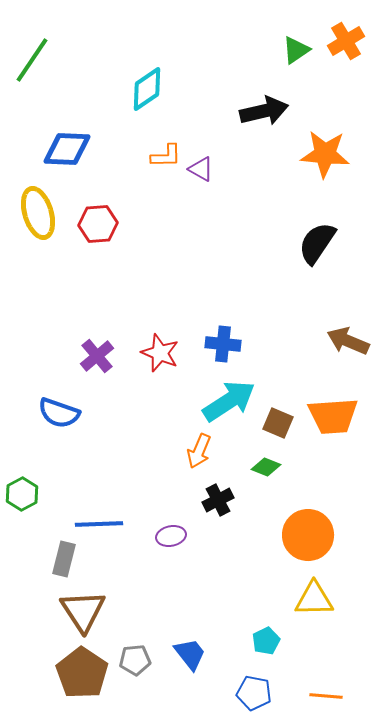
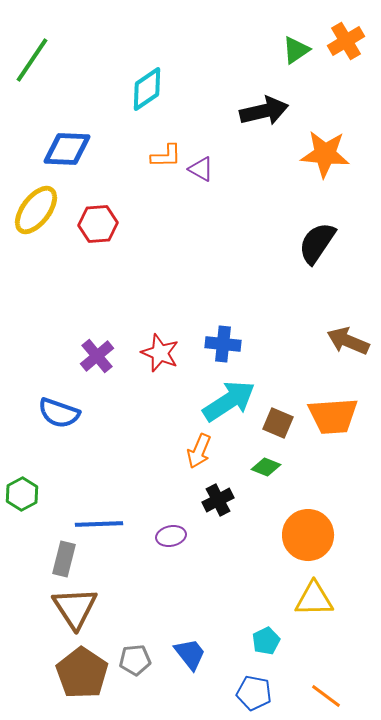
yellow ellipse: moved 2 px left, 3 px up; rotated 54 degrees clockwise
brown triangle: moved 8 px left, 3 px up
orange line: rotated 32 degrees clockwise
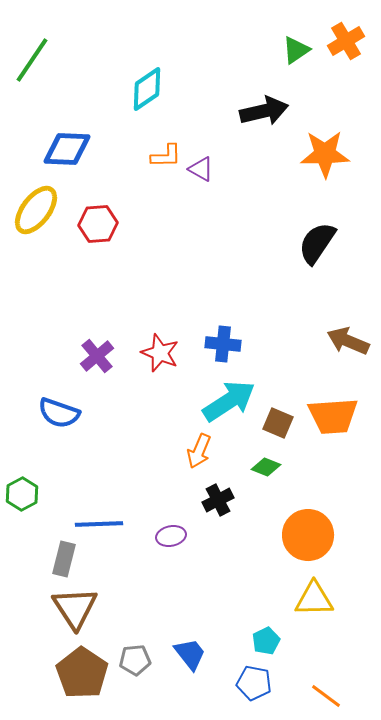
orange star: rotated 6 degrees counterclockwise
blue pentagon: moved 10 px up
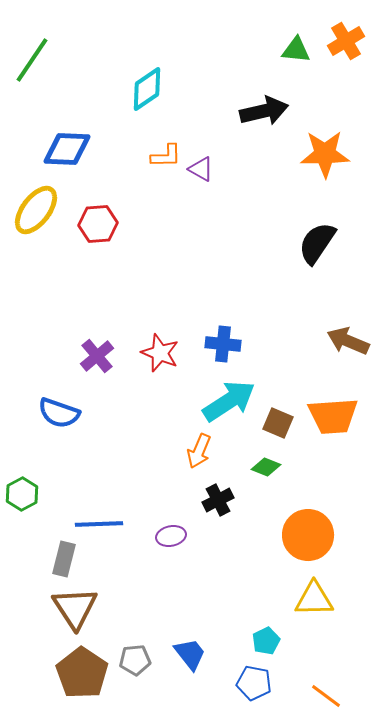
green triangle: rotated 40 degrees clockwise
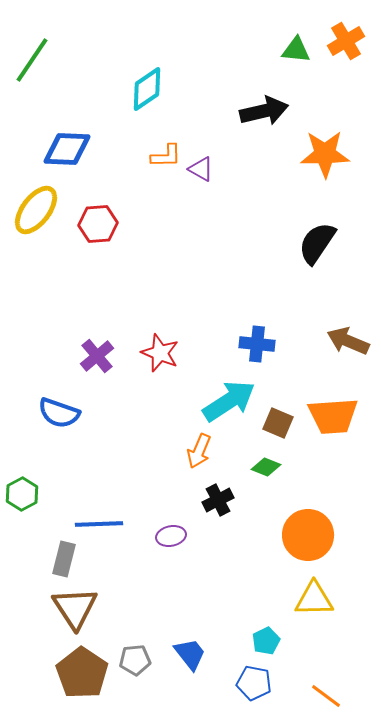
blue cross: moved 34 px right
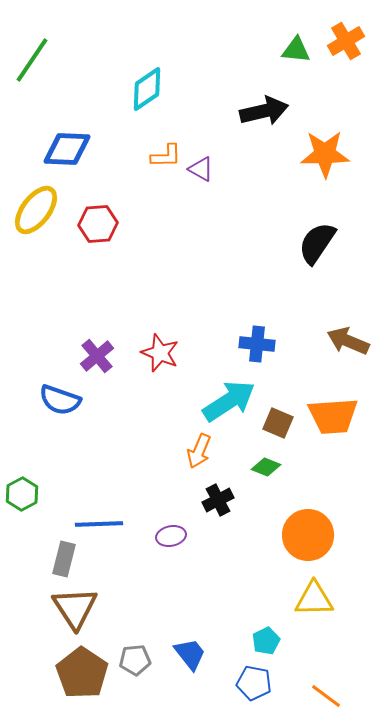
blue semicircle: moved 1 px right, 13 px up
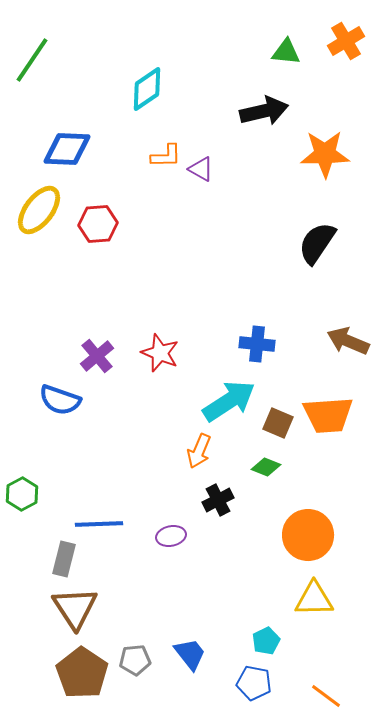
green triangle: moved 10 px left, 2 px down
yellow ellipse: moved 3 px right
orange trapezoid: moved 5 px left, 1 px up
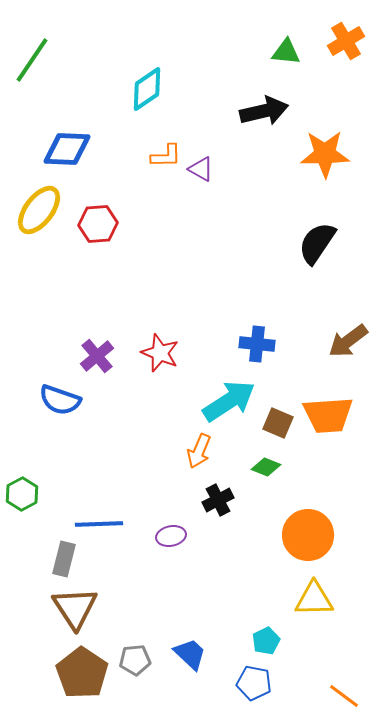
brown arrow: rotated 60 degrees counterclockwise
blue trapezoid: rotated 9 degrees counterclockwise
orange line: moved 18 px right
